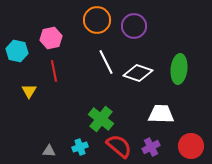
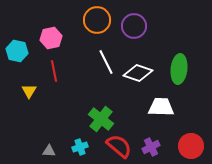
white trapezoid: moved 7 px up
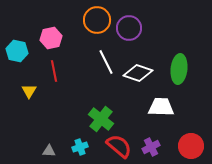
purple circle: moved 5 px left, 2 px down
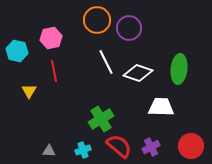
green cross: rotated 20 degrees clockwise
cyan cross: moved 3 px right, 3 px down
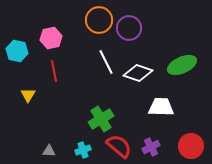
orange circle: moved 2 px right
green ellipse: moved 3 px right, 4 px up; rotated 60 degrees clockwise
yellow triangle: moved 1 px left, 4 px down
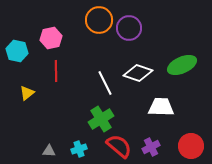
white line: moved 1 px left, 21 px down
red line: moved 2 px right; rotated 10 degrees clockwise
yellow triangle: moved 1 px left, 2 px up; rotated 21 degrees clockwise
cyan cross: moved 4 px left, 1 px up
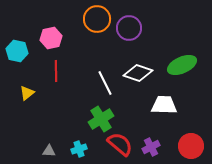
orange circle: moved 2 px left, 1 px up
white trapezoid: moved 3 px right, 2 px up
red semicircle: moved 1 px right, 2 px up
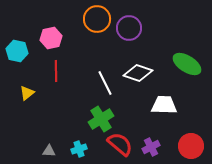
green ellipse: moved 5 px right, 1 px up; rotated 56 degrees clockwise
